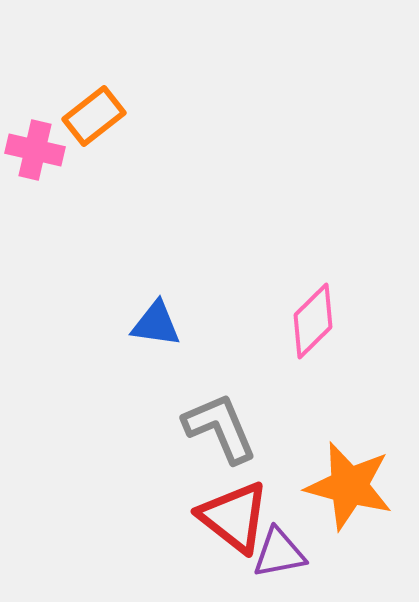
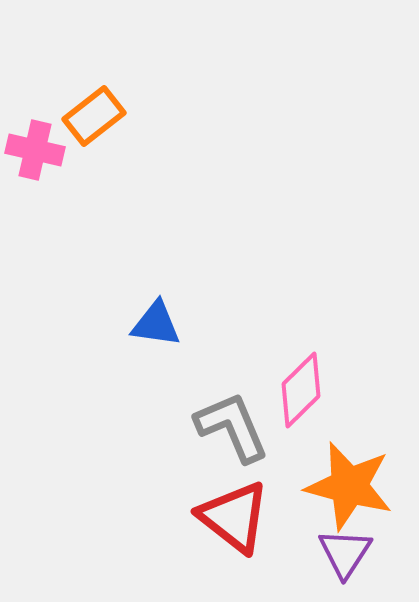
pink diamond: moved 12 px left, 69 px down
gray L-shape: moved 12 px right, 1 px up
purple triangle: moved 66 px right; rotated 46 degrees counterclockwise
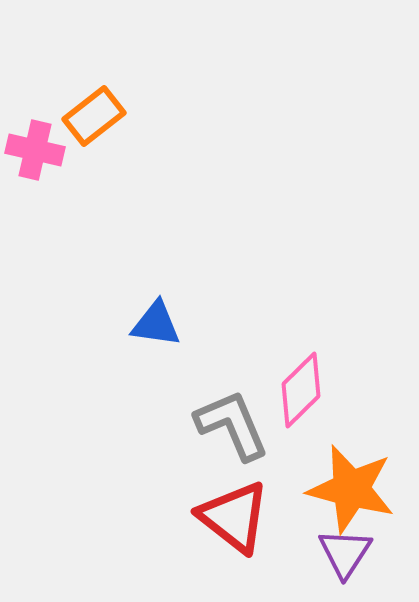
gray L-shape: moved 2 px up
orange star: moved 2 px right, 3 px down
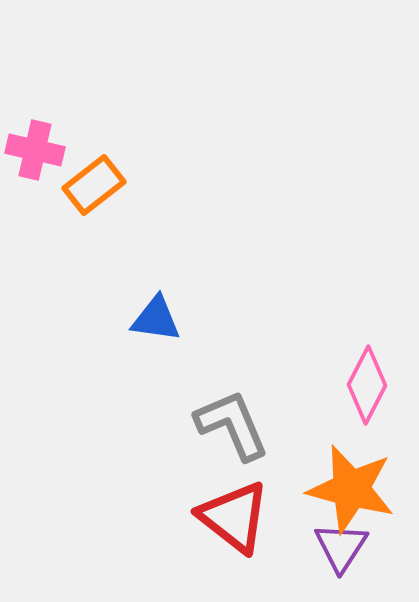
orange rectangle: moved 69 px down
blue triangle: moved 5 px up
pink diamond: moved 66 px right, 5 px up; rotated 18 degrees counterclockwise
purple triangle: moved 4 px left, 6 px up
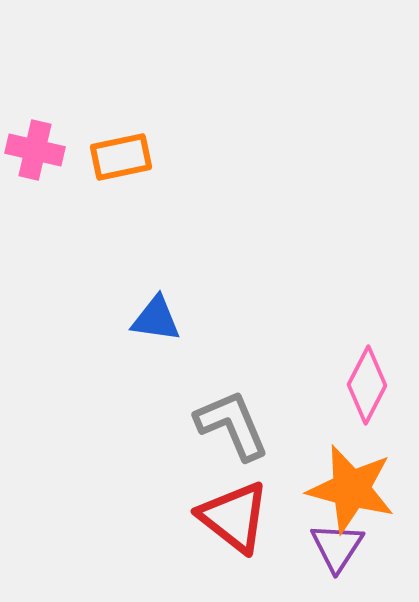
orange rectangle: moved 27 px right, 28 px up; rotated 26 degrees clockwise
purple triangle: moved 4 px left
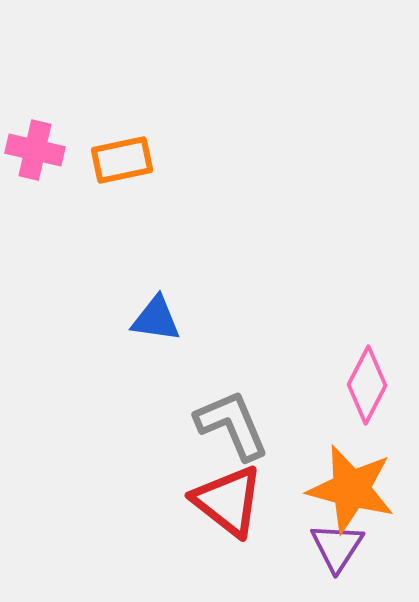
orange rectangle: moved 1 px right, 3 px down
red triangle: moved 6 px left, 16 px up
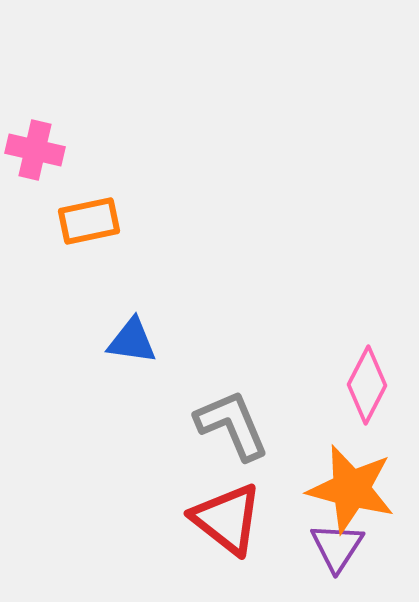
orange rectangle: moved 33 px left, 61 px down
blue triangle: moved 24 px left, 22 px down
red triangle: moved 1 px left, 18 px down
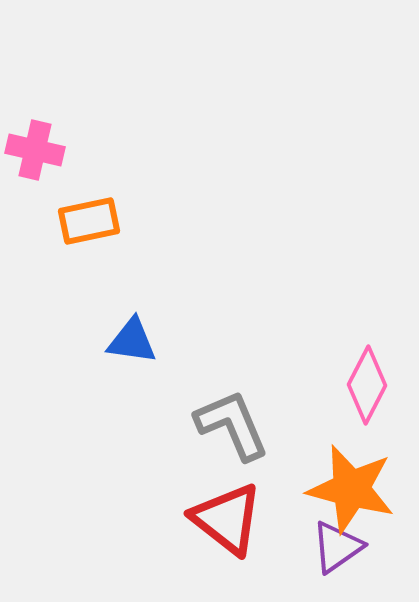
purple triangle: rotated 22 degrees clockwise
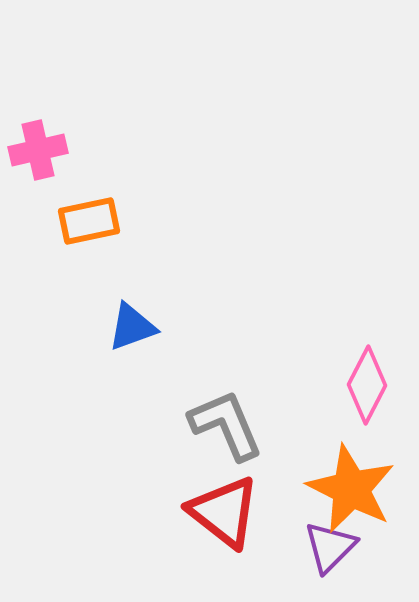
pink cross: moved 3 px right; rotated 26 degrees counterclockwise
blue triangle: moved 14 px up; rotated 28 degrees counterclockwise
gray L-shape: moved 6 px left
orange star: rotated 12 degrees clockwise
red triangle: moved 3 px left, 7 px up
purple triangle: moved 7 px left; rotated 10 degrees counterclockwise
